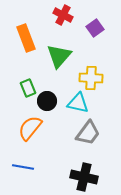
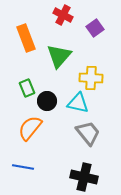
green rectangle: moved 1 px left
gray trapezoid: rotated 76 degrees counterclockwise
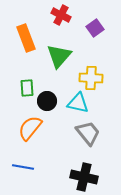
red cross: moved 2 px left
green rectangle: rotated 18 degrees clockwise
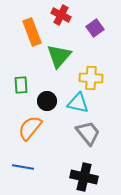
orange rectangle: moved 6 px right, 6 px up
green rectangle: moved 6 px left, 3 px up
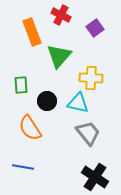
orange semicircle: rotated 72 degrees counterclockwise
black cross: moved 11 px right; rotated 20 degrees clockwise
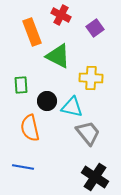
green triangle: moved 1 px left; rotated 44 degrees counterclockwise
cyan triangle: moved 6 px left, 4 px down
orange semicircle: rotated 20 degrees clockwise
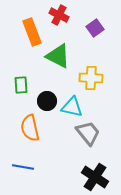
red cross: moved 2 px left
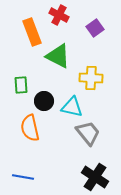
black circle: moved 3 px left
blue line: moved 10 px down
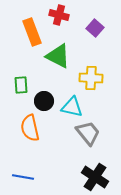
red cross: rotated 12 degrees counterclockwise
purple square: rotated 12 degrees counterclockwise
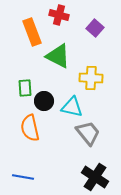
green rectangle: moved 4 px right, 3 px down
